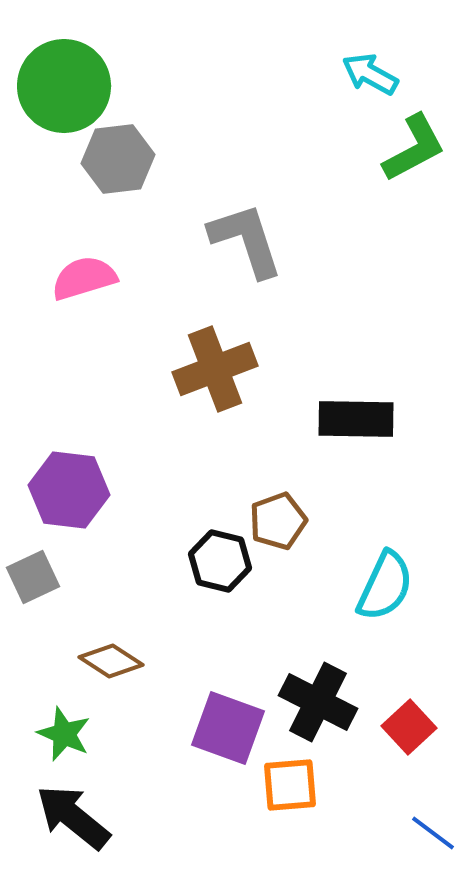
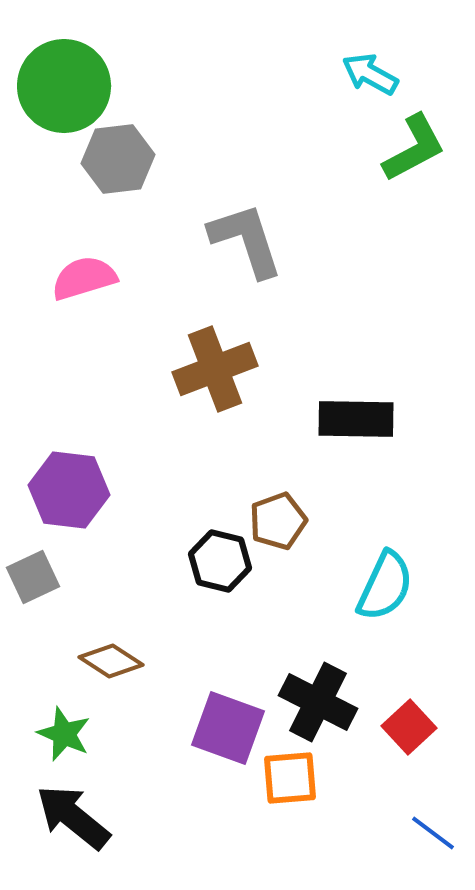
orange square: moved 7 px up
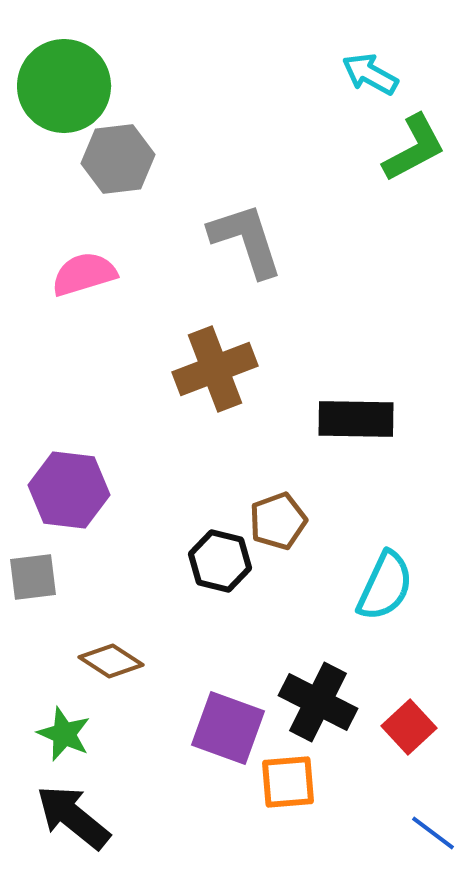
pink semicircle: moved 4 px up
gray square: rotated 18 degrees clockwise
orange square: moved 2 px left, 4 px down
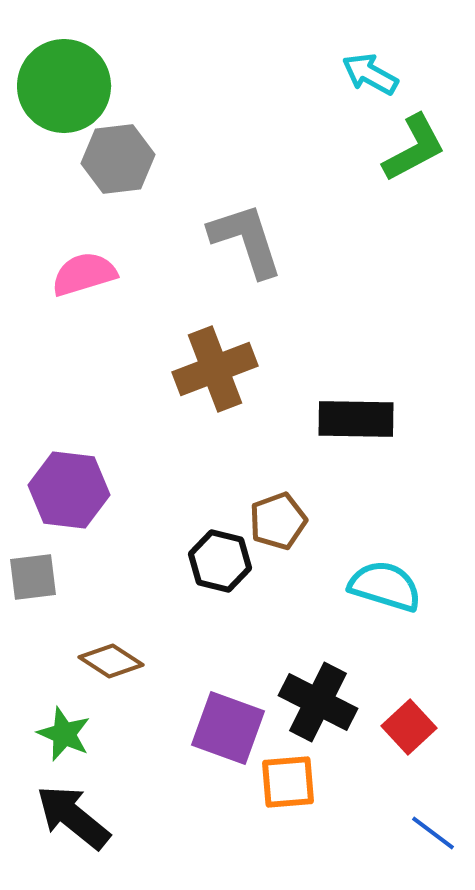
cyan semicircle: rotated 98 degrees counterclockwise
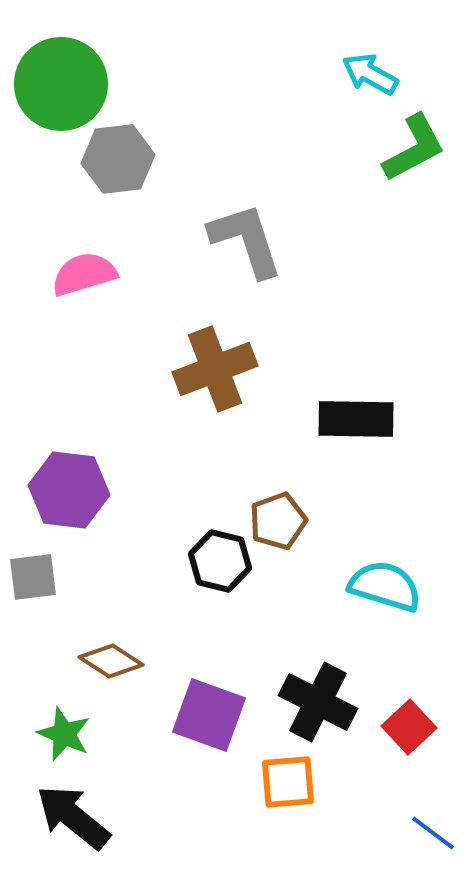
green circle: moved 3 px left, 2 px up
purple square: moved 19 px left, 13 px up
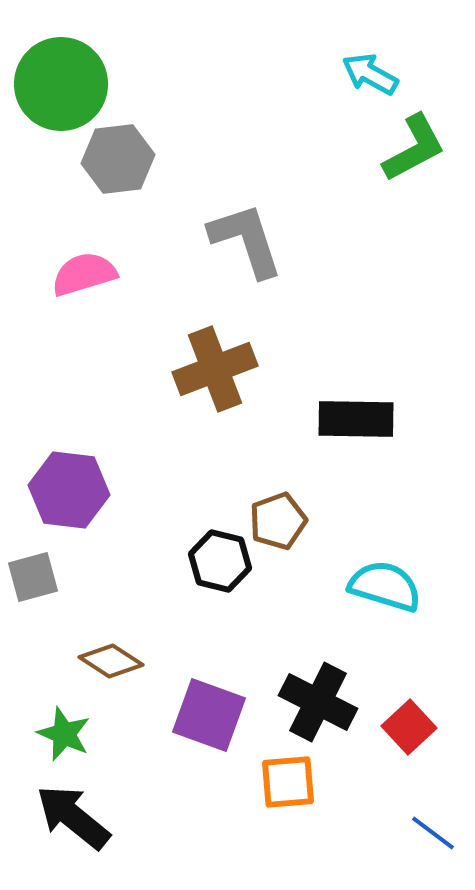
gray square: rotated 8 degrees counterclockwise
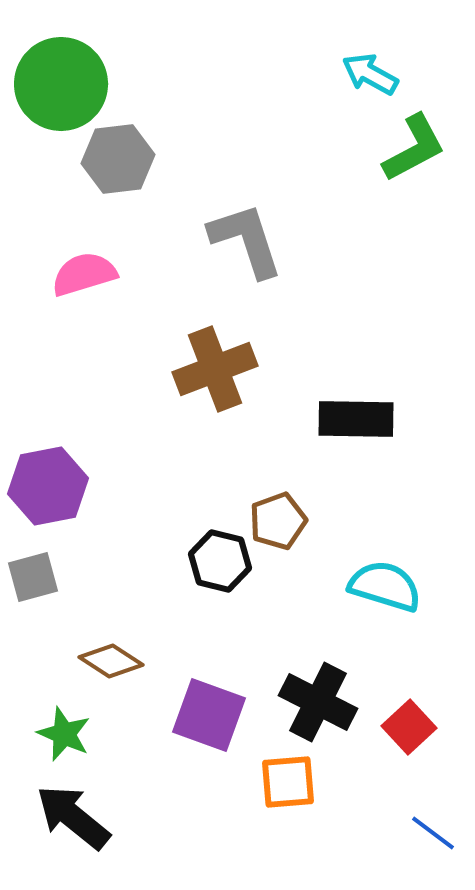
purple hexagon: moved 21 px left, 4 px up; rotated 18 degrees counterclockwise
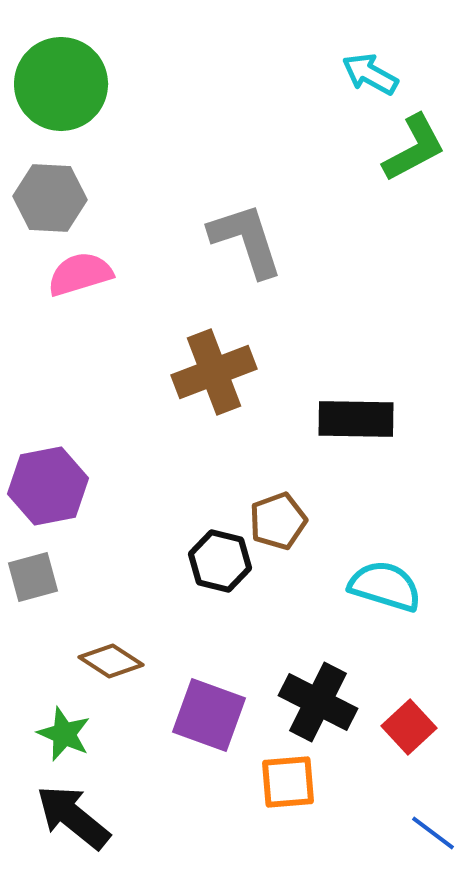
gray hexagon: moved 68 px left, 39 px down; rotated 10 degrees clockwise
pink semicircle: moved 4 px left
brown cross: moved 1 px left, 3 px down
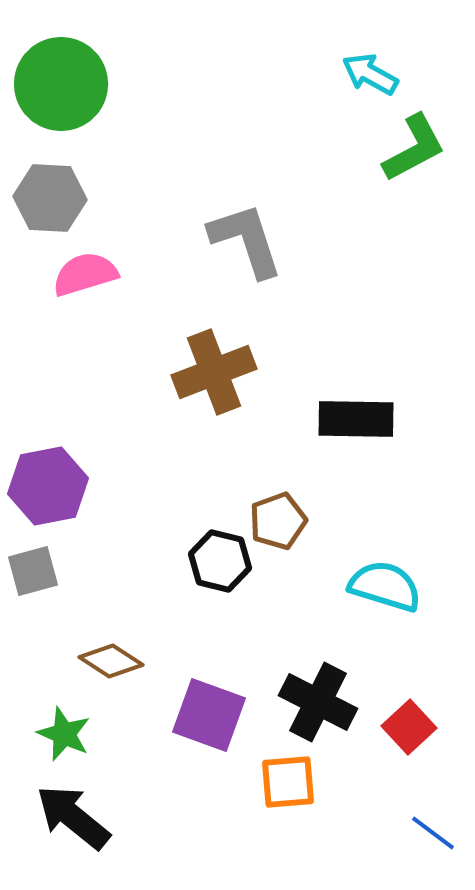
pink semicircle: moved 5 px right
gray square: moved 6 px up
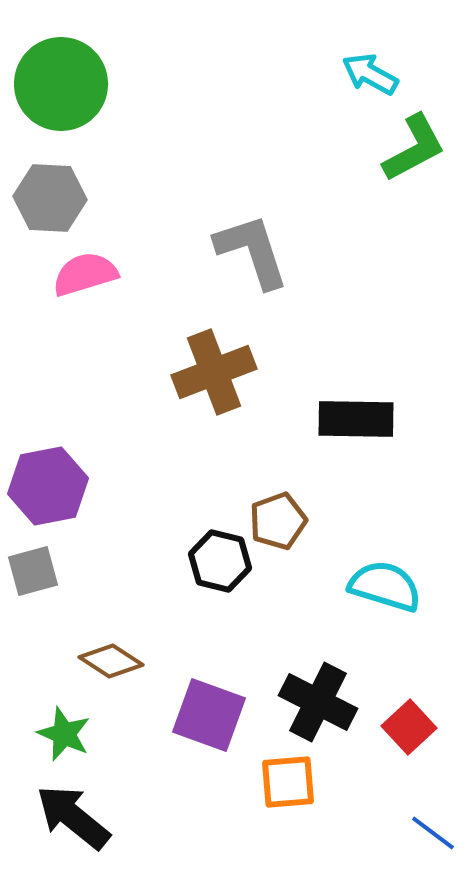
gray L-shape: moved 6 px right, 11 px down
